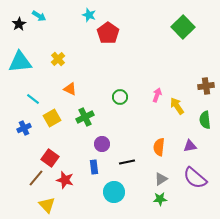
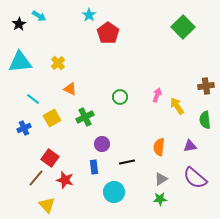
cyan star: rotated 16 degrees clockwise
yellow cross: moved 4 px down
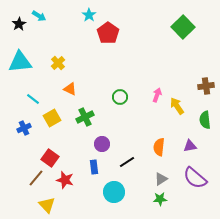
black line: rotated 21 degrees counterclockwise
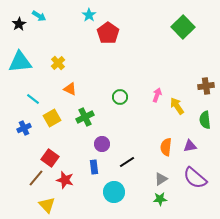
orange semicircle: moved 7 px right
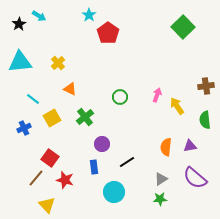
green cross: rotated 12 degrees counterclockwise
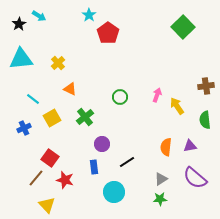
cyan triangle: moved 1 px right, 3 px up
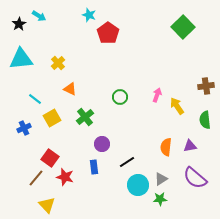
cyan star: rotated 16 degrees counterclockwise
cyan line: moved 2 px right
red star: moved 3 px up
cyan circle: moved 24 px right, 7 px up
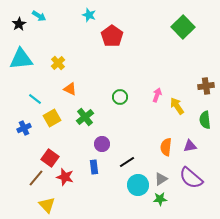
red pentagon: moved 4 px right, 3 px down
purple semicircle: moved 4 px left
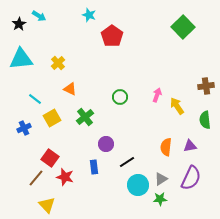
purple circle: moved 4 px right
purple semicircle: rotated 105 degrees counterclockwise
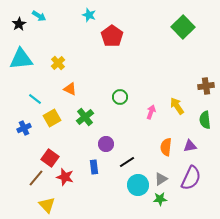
pink arrow: moved 6 px left, 17 px down
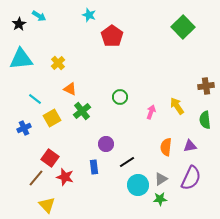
green cross: moved 3 px left, 6 px up
